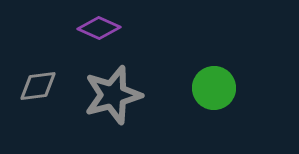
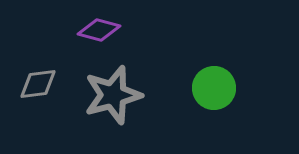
purple diamond: moved 2 px down; rotated 9 degrees counterclockwise
gray diamond: moved 2 px up
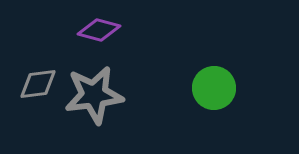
gray star: moved 19 px left; rotated 8 degrees clockwise
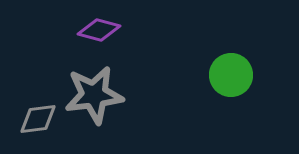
gray diamond: moved 35 px down
green circle: moved 17 px right, 13 px up
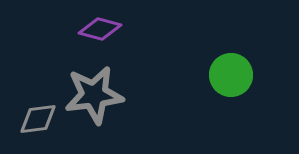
purple diamond: moved 1 px right, 1 px up
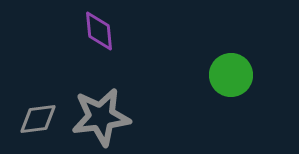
purple diamond: moved 1 px left, 2 px down; rotated 69 degrees clockwise
gray star: moved 7 px right, 22 px down
